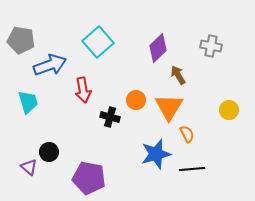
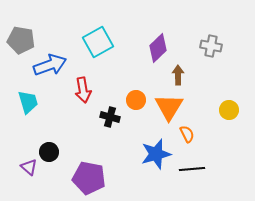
cyan square: rotated 12 degrees clockwise
brown arrow: rotated 30 degrees clockwise
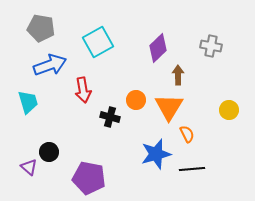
gray pentagon: moved 20 px right, 12 px up
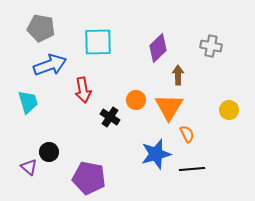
cyan square: rotated 28 degrees clockwise
black cross: rotated 18 degrees clockwise
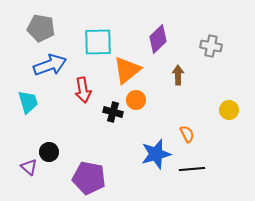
purple diamond: moved 9 px up
orange triangle: moved 42 px left, 37 px up; rotated 20 degrees clockwise
black cross: moved 3 px right, 5 px up; rotated 18 degrees counterclockwise
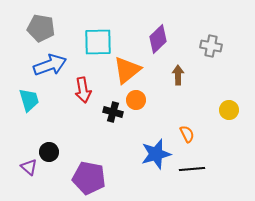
cyan trapezoid: moved 1 px right, 2 px up
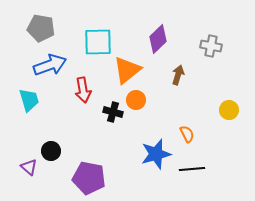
brown arrow: rotated 18 degrees clockwise
black circle: moved 2 px right, 1 px up
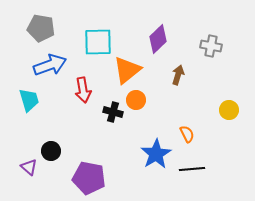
blue star: rotated 16 degrees counterclockwise
